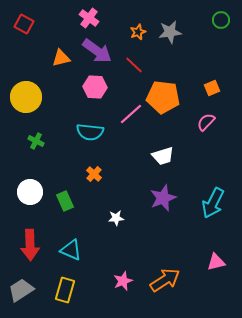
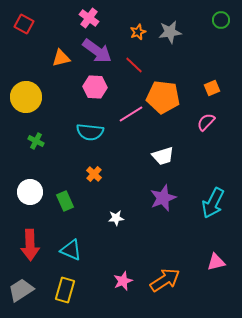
pink line: rotated 10 degrees clockwise
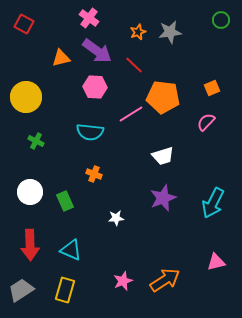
orange cross: rotated 21 degrees counterclockwise
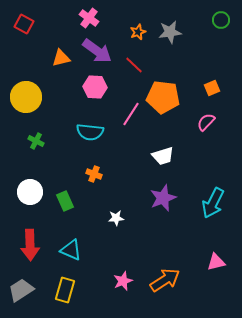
pink line: rotated 25 degrees counterclockwise
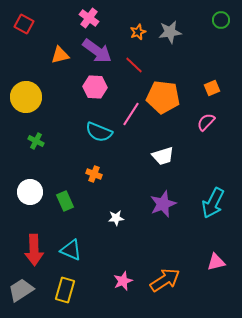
orange triangle: moved 1 px left, 3 px up
cyan semicircle: moved 9 px right; rotated 16 degrees clockwise
purple star: moved 6 px down
red arrow: moved 4 px right, 5 px down
